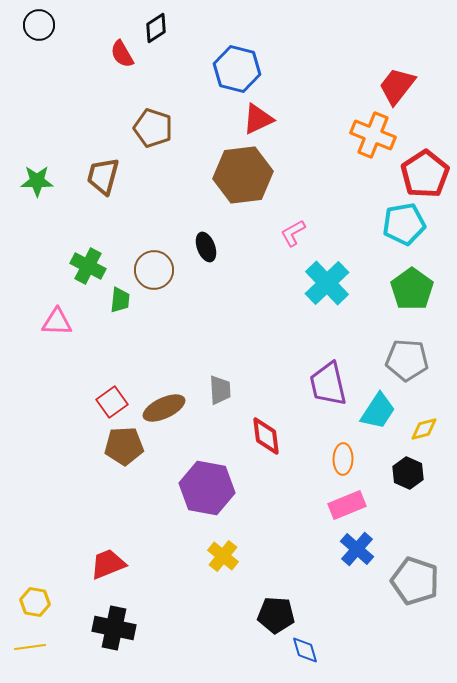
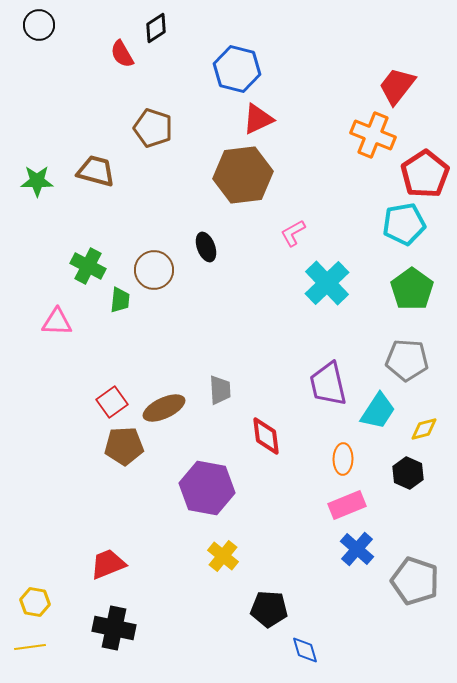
brown trapezoid at (103, 176): moved 7 px left, 5 px up; rotated 90 degrees clockwise
black pentagon at (276, 615): moved 7 px left, 6 px up
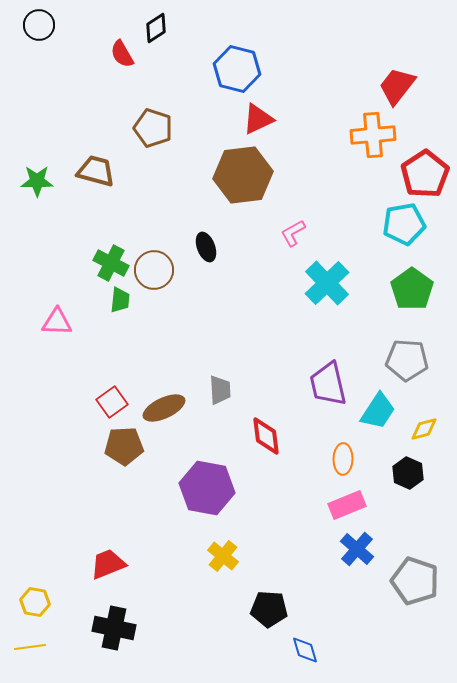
orange cross at (373, 135): rotated 27 degrees counterclockwise
green cross at (88, 266): moved 23 px right, 3 px up
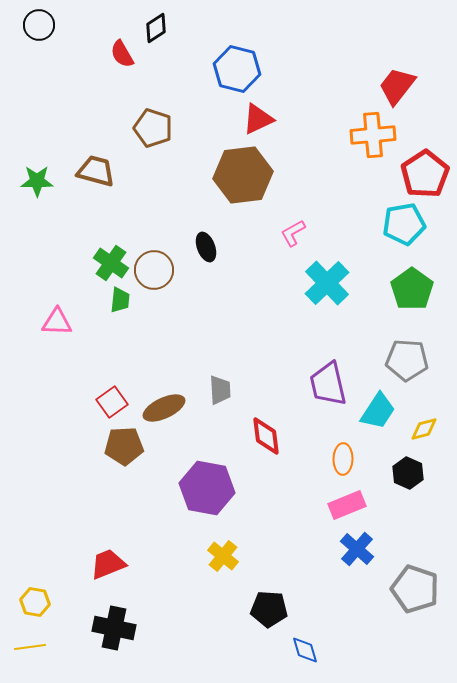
green cross at (111, 263): rotated 8 degrees clockwise
gray pentagon at (415, 581): moved 8 px down
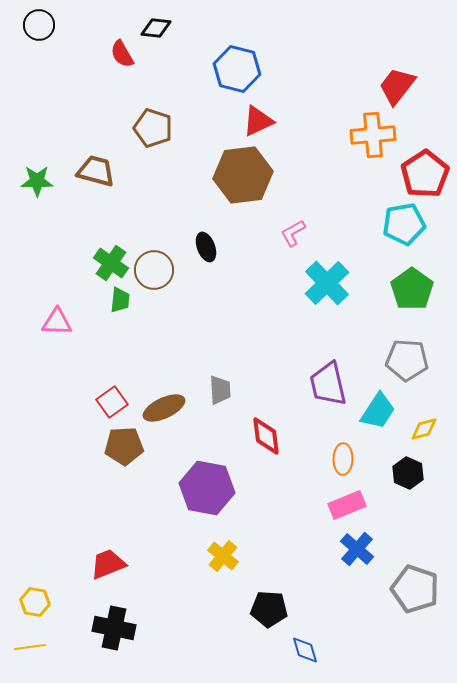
black diamond at (156, 28): rotated 40 degrees clockwise
red triangle at (258, 119): moved 2 px down
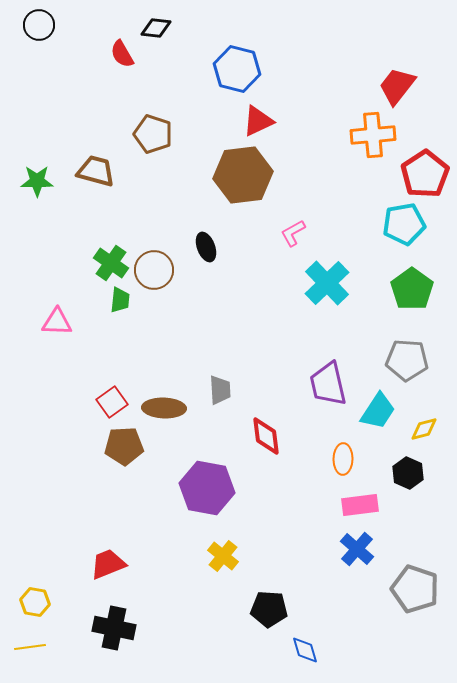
brown pentagon at (153, 128): moved 6 px down
brown ellipse at (164, 408): rotated 27 degrees clockwise
pink rectangle at (347, 505): moved 13 px right; rotated 15 degrees clockwise
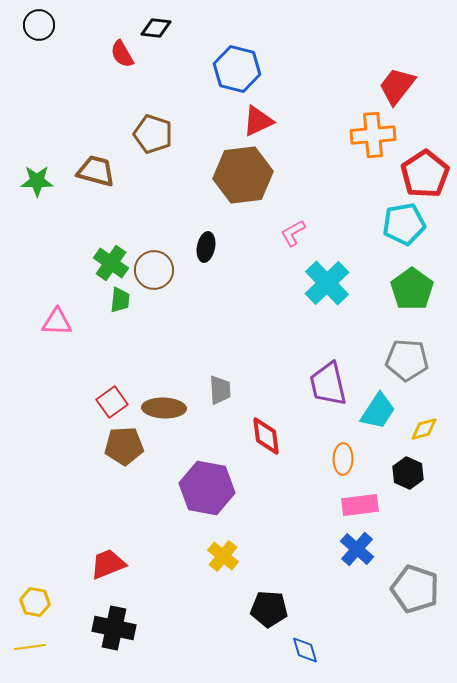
black ellipse at (206, 247): rotated 32 degrees clockwise
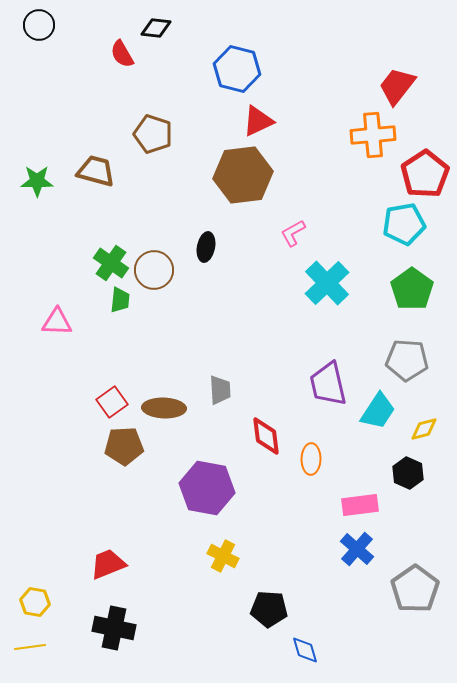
orange ellipse at (343, 459): moved 32 px left
yellow cross at (223, 556): rotated 12 degrees counterclockwise
gray pentagon at (415, 589): rotated 18 degrees clockwise
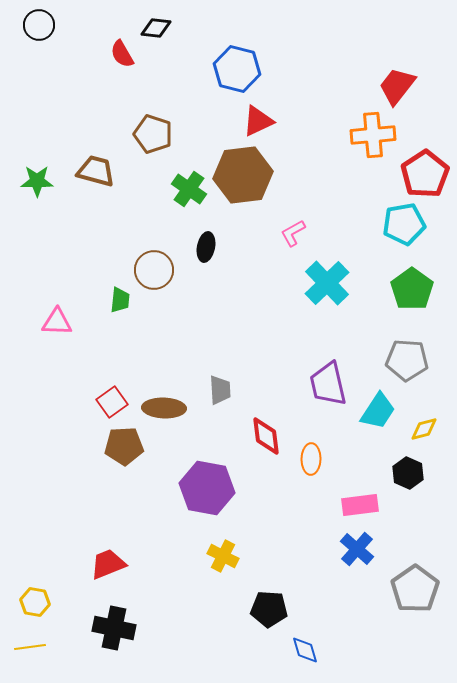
green cross at (111, 263): moved 78 px right, 74 px up
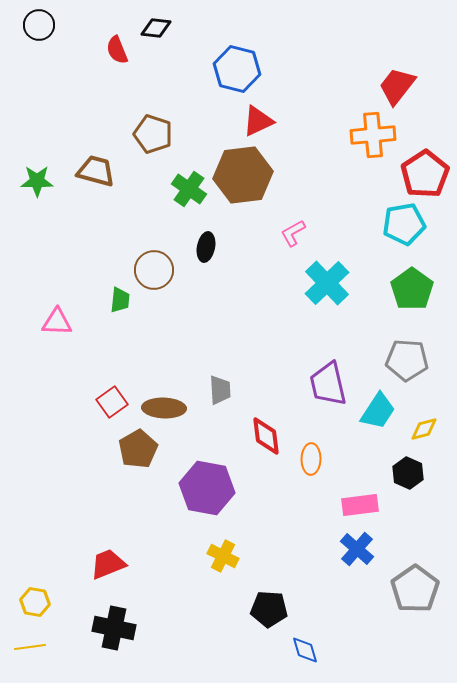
red semicircle at (122, 54): moved 5 px left, 4 px up; rotated 8 degrees clockwise
brown pentagon at (124, 446): moved 14 px right, 3 px down; rotated 27 degrees counterclockwise
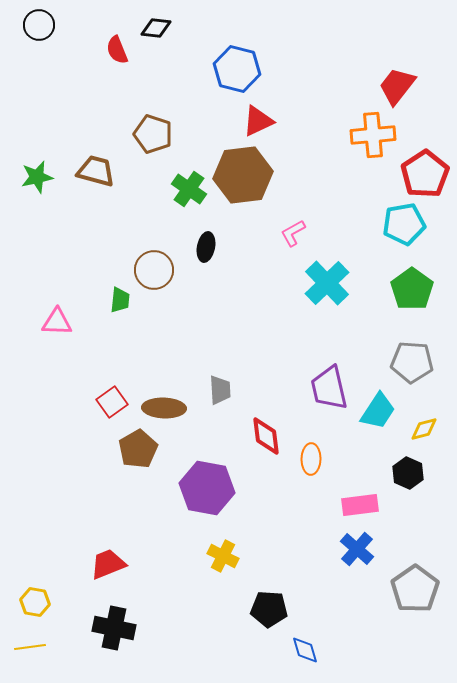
green star at (37, 181): moved 4 px up; rotated 12 degrees counterclockwise
gray pentagon at (407, 360): moved 5 px right, 2 px down
purple trapezoid at (328, 384): moved 1 px right, 4 px down
